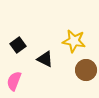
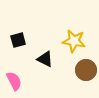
black square: moved 5 px up; rotated 21 degrees clockwise
pink semicircle: rotated 132 degrees clockwise
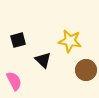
yellow star: moved 4 px left
black triangle: moved 2 px left, 1 px down; rotated 18 degrees clockwise
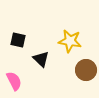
black square: rotated 28 degrees clockwise
black triangle: moved 2 px left, 1 px up
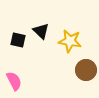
black triangle: moved 28 px up
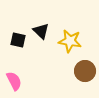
brown circle: moved 1 px left, 1 px down
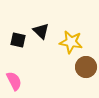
yellow star: moved 1 px right, 1 px down
brown circle: moved 1 px right, 4 px up
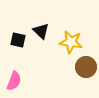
pink semicircle: rotated 48 degrees clockwise
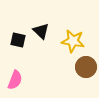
yellow star: moved 2 px right, 1 px up
pink semicircle: moved 1 px right, 1 px up
